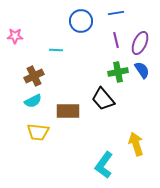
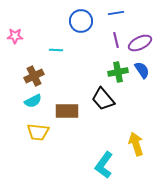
purple ellipse: rotated 40 degrees clockwise
brown rectangle: moved 1 px left
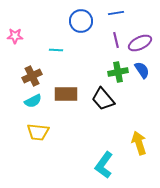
brown cross: moved 2 px left
brown rectangle: moved 1 px left, 17 px up
yellow arrow: moved 3 px right, 1 px up
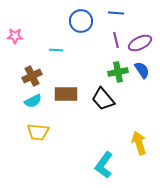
blue line: rotated 14 degrees clockwise
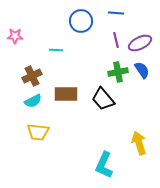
cyan L-shape: rotated 12 degrees counterclockwise
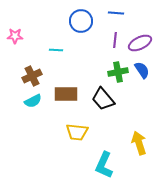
purple line: moved 1 px left; rotated 21 degrees clockwise
yellow trapezoid: moved 39 px right
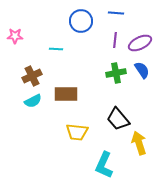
cyan line: moved 1 px up
green cross: moved 2 px left, 1 px down
black trapezoid: moved 15 px right, 20 px down
